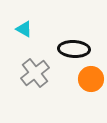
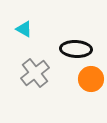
black ellipse: moved 2 px right
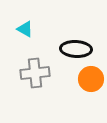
cyan triangle: moved 1 px right
gray cross: rotated 32 degrees clockwise
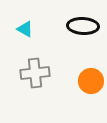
black ellipse: moved 7 px right, 23 px up
orange circle: moved 2 px down
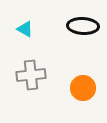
gray cross: moved 4 px left, 2 px down
orange circle: moved 8 px left, 7 px down
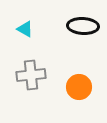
orange circle: moved 4 px left, 1 px up
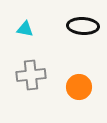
cyan triangle: rotated 18 degrees counterclockwise
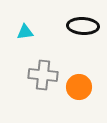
cyan triangle: moved 3 px down; rotated 18 degrees counterclockwise
gray cross: moved 12 px right; rotated 12 degrees clockwise
